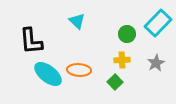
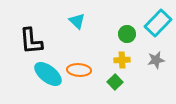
gray star: moved 3 px up; rotated 18 degrees clockwise
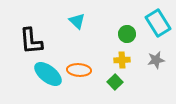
cyan rectangle: rotated 76 degrees counterclockwise
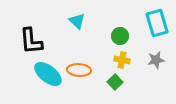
cyan rectangle: moved 1 px left; rotated 16 degrees clockwise
green circle: moved 7 px left, 2 px down
yellow cross: rotated 14 degrees clockwise
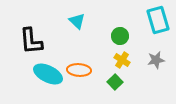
cyan rectangle: moved 1 px right, 3 px up
yellow cross: rotated 21 degrees clockwise
cyan ellipse: rotated 12 degrees counterclockwise
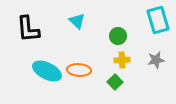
green circle: moved 2 px left
black L-shape: moved 3 px left, 12 px up
yellow cross: rotated 35 degrees counterclockwise
cyan ellipse: moved 1 px left, 3 px up
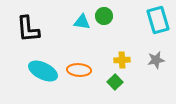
cyan triangle: moved 5 px right, 1 px down; rotated 36 degrees counterclockwise
green circle: moved 14 px left, 20 px up
cyan ellipse: moved 4 px left
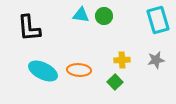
cyan triangle: moved 1 px left, 7 px up
black L-shape: moved 1 px right, 1 px up
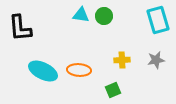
black L-shape: moved 9 px left
green square: moved 2 px left, 8 px down; rotated 21 degrees clockwise
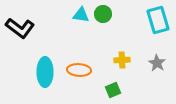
green circle: moved 1 px left, 2 px up
black L-shape: rotated 48 degrees counterclockwise
gray star: moved 1 px right, 3 px down; rotated 30 degrees counterclockwise
cyan ellipse: moved 2 px right, 1 px down; rotated 64 degrees clockwise
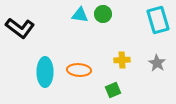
cyan triangle: moved 1 px left
